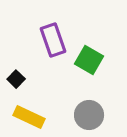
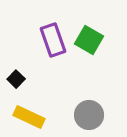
green square: moved 20 px up
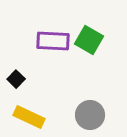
purple rectangle: moved 1 px down; rotated 68 degrees counterclockwise
gray circle: moved 1 px right
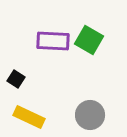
black square: rotated 12 degrees counterclockwise
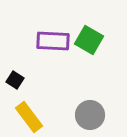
black square: moved 1 px left, 1 px down
yellow rectangle: rotated 28 degrees clockwise
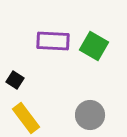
green square: moved 5 px right, 6 px down
yellow rectangle: moved 3 px left, 1 px down
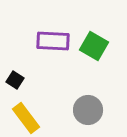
gray circle: moved 2 px left, 5 px up
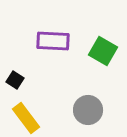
green square: moved 9 px right, 5 px down
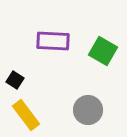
yellow rectangle: moved 3 px up
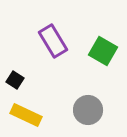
purple rectangle: rotated 56 degrees clockwise
yellow rectangle: rotated 28 degrees counterclockwise
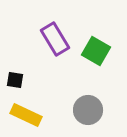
purple rectangle: moved 2 px right, 2 px up
green square: moved 7 px left
black square: rotated 24 degrees counterclockwise
